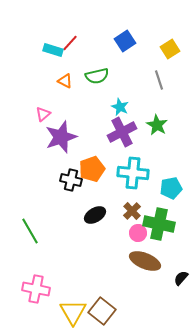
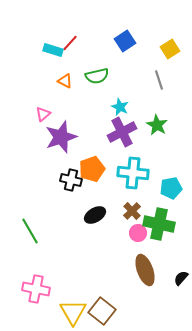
brown ellipse: moved 9 px down; rotated 48 degrees clockwise
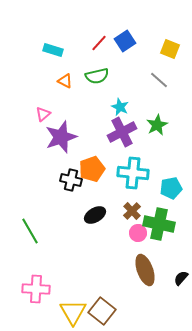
red line: moved 29 px right
yellow square: rotated 36 degrees counterclockwise
gray line: rotated 30 degrees counterclockwise
green star: rotated 15 degrees clockwise
pink cross: rotated 8 degrees counterclockwise
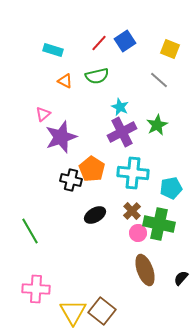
orange pentagon: rotated 20 degrees counterclockwise
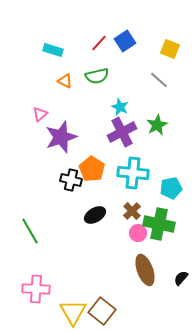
pink triangle: moved 3 px left
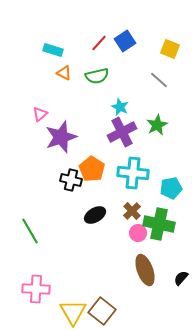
orange triangle: moved 1 px left, 8 px up
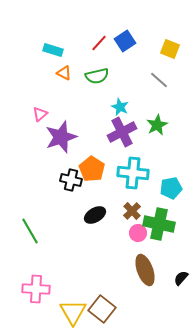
brown square: moved 2 px up
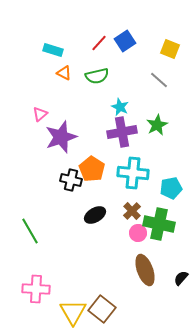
purple cross: rotated 16 degrees clockwise
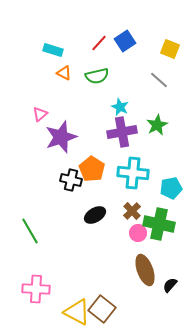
black semicircle: moved 11 px left, 7 px down
yellow triangle: moved 4 px right; rotated 32 degrees counterclockwise
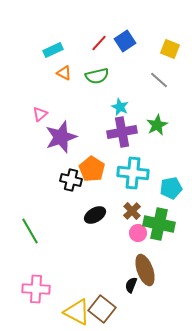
cyan rectangle: rotated 42 degrees counterclockwise
black semicircle: moved 39 px left; rotated 21 degrees counterclockwise
